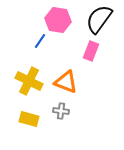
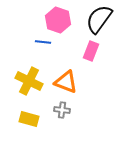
pink hexagon: rotated 10 degrees clockwise
blue line: moved 3 px right, 1 px down; rotated 63 degrees clockwise
gray cross: moved 1 px right, 1 px up
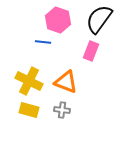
yellow rectangle: moved 9 px up
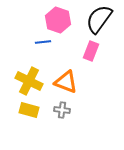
blue line: rotated 14 degrees counterclockwise
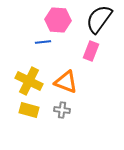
pink hexagon: rotated 15 degrees counterclockwise
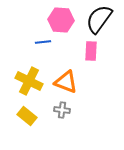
pink hexagon: moved 3 px right
pink rectangle: rotated 18 degrees counterclockwise
yellow rectangle: moved 2 px left, 6 px down; rotated 24 degrees clockwise
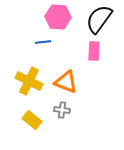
pink hexagon: moved 3 px left, 3 px up
pink rectangle: moved 3 px right
yellow rectangle: moved 5 px right, 4 px down
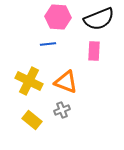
black semicircle: rotated 148 degrees counterclockwise
blue line: moved 5 px right, 2 px down
gray cross: rotated 28 degrees counterclockwise
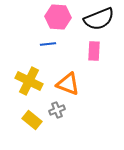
orange triangle: moved 2 px right, 2 px down
gray cross: moved 5 px left
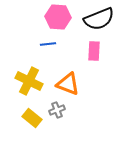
yellow rectangle: moved 2 px up
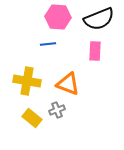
pink rectangle: moved 1 px right
yellow cross: moved 2 px left; rotated 16 degrees counterclockwise
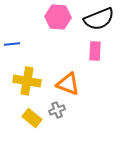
blue line: moved 36 px left
